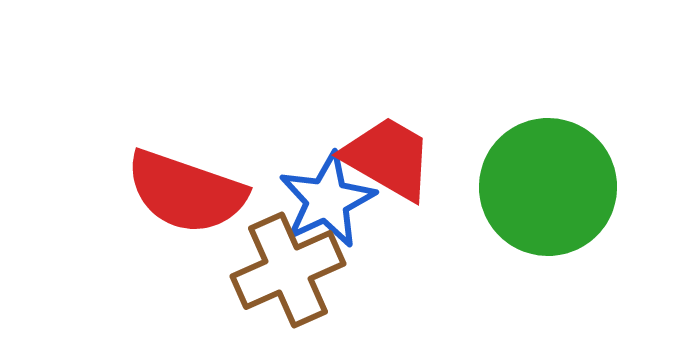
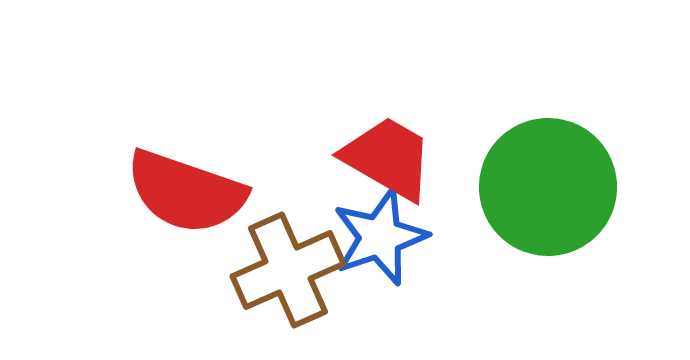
blue star: moved 53 px right, 37 px down; rotated 6 degrees clockwise
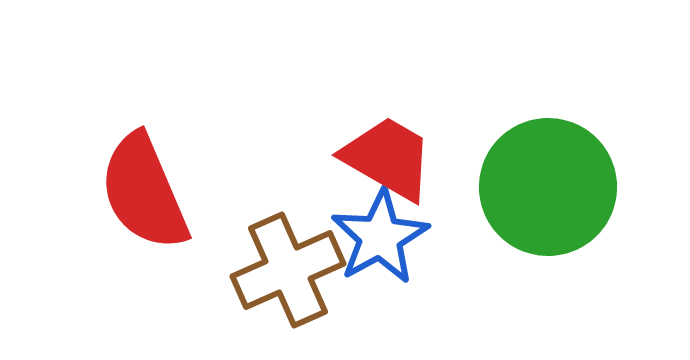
red semicircle: moved 42 px left; rotated 48 degrees clockwise
blue star: rotated 10 degrees counterclockwise
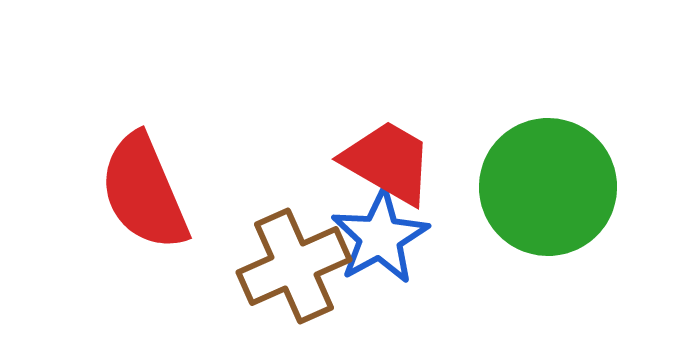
red trapezoid: moved 4 px down
brown cross: moved 6 px right, 4 px up
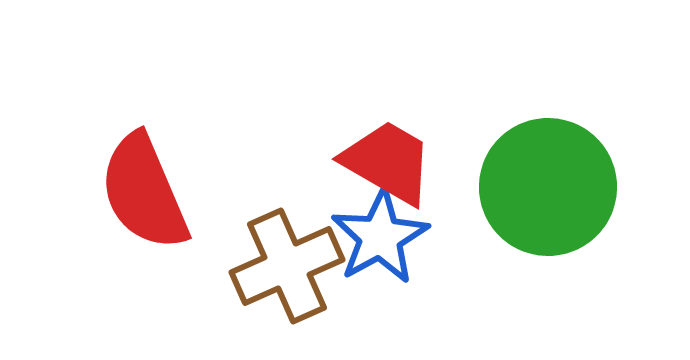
brown cross: moved 7 px left
